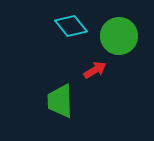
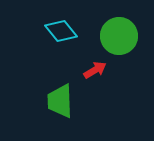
cyan diamond: moved 10 px left, 5 px down
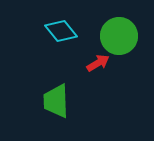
red arrow: moved 3 px right, 7 px up
green trapezoid: moved 4 px left
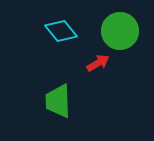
green circle: moved 1 px right, 5 px up
green trapezoid: moved 2 px right
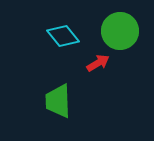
cyan diamond: moved 2 px right, 5 px down
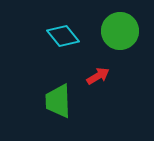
red arrow: moved 13 px down
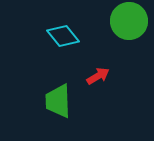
green circle: moved 9 px right, 10 px up
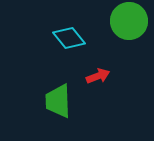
cyan diamond: moved 6 px right, 2 px down
red arrow: rotated 10 degrees clockwise
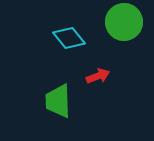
green circle: moved 5 px left, 1 px down
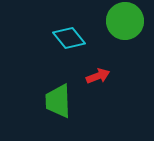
green circle: moved 1 px right, 1 px up
